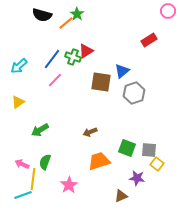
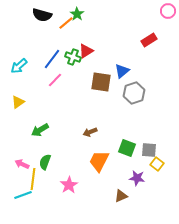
orange trapezoid: rotated 45 degrees counterclockwise
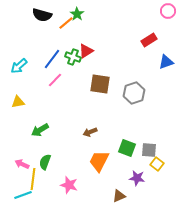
blue triangle: moved 44 px right, 9 px up; rotated 21 degrees clockwise
brown square: moved 1 px left, 2 px down
yellow triangle: rotated 24 degrees clockwise
pink star: rotated 24 degrees counterclockwise
brown triangle: moved 2 px left
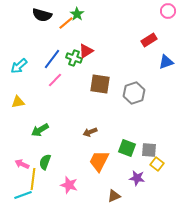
green cross: moved 1 px right, 1 px down
brown triangle: moved 5 px left
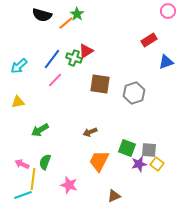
purple star: moved 2 px right, 14 px up; rotated 21 degrees counterclockwise
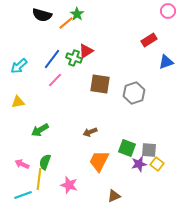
yellow line: moved 6 px right
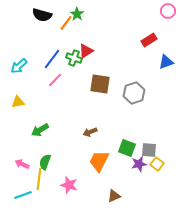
orange line: rotated 14 degrees counterclockwise
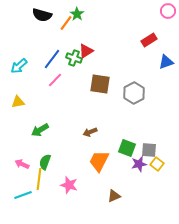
gray hexagon: rotated 10 degrees counterclockwise
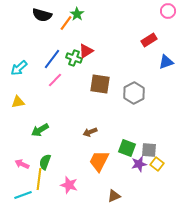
cyan arrow: moved 2 px down
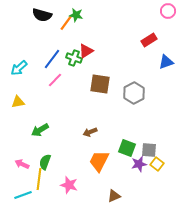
green star: moved 1 px left, 1 px down; rotated 24 degrees counterclockwise
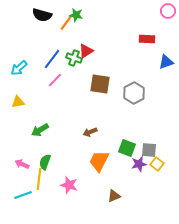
red rectangle: moved 2 px left, 1 px up; rotated 35 degrees clockwise
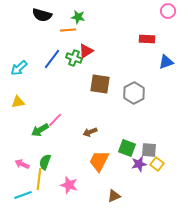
green star: moved 2 px right, 2 px down
orange line: moved 2 px right, 7 px down; rotated 49 degrees clockwise
pink line: moved 40 px down
